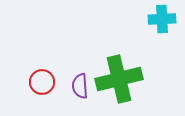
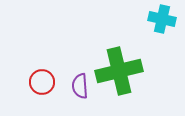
cyan cross: rotated 16 degrees clockwise
green cross: moved 8 px up
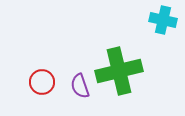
cyan cross: moved 1 px right, 1 px down
purple semicircle: rotated 15 degrees counterclockwise
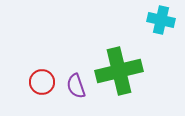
cyan cross: moved 2 px left
purple semicircle: moved 4 px left
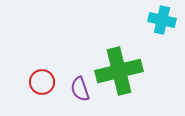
cyan cross: moved 1 px right
purple semicircle: moved 4 px right, 3 px down
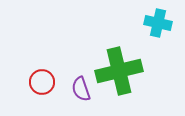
cyan cross: moved 4 px left, 3 px down
purple semicircle: moved 1 px right
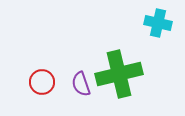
green cross: moved 3 px down
purple semicircle: moved 5 px up
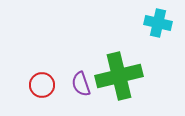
green cross: moved 2 px down
red circle: moved 3 px down
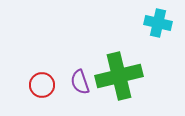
purple semicircle: moved 1 px left, 2 px up
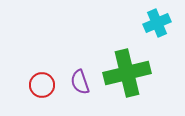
cyan cross: moved 1 px left; rotated 36 degrees counterclockwise
green cross: moved 8 px right, 3 px up
